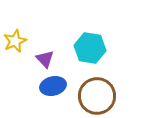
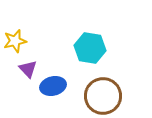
yellow star: rotated 10 degrees clockwise
purple triangle: moved 17 px left, 10 px down
brown circle: moved 6 px right
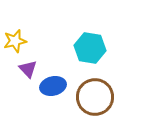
brown circle: moved 8 px left, 1 px down
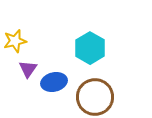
cyan hexagon: rotated 20 degrees clockwise
purple triangle: rotated 18 degrees clockwise
blue ellipse: moved 1 px right, 4 px up
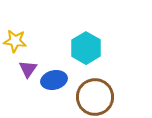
yellow star: rotated 20 degrees clockwise
cyan hexagon: moved 4 px left
blue ellipse: moved 2 px up
